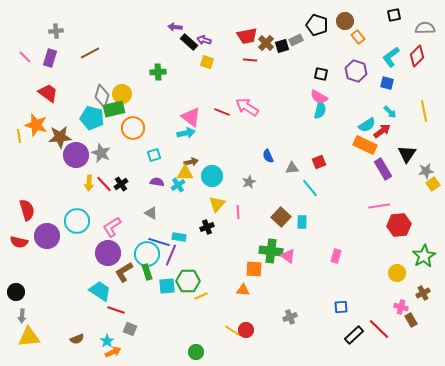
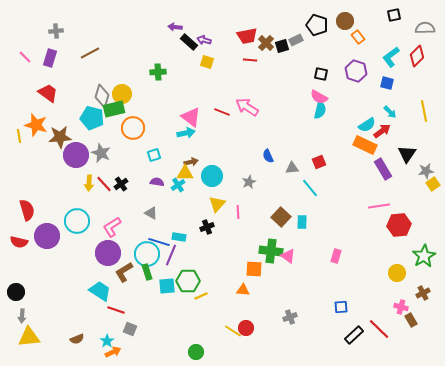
red circle at (246, 330): moved 2 px up
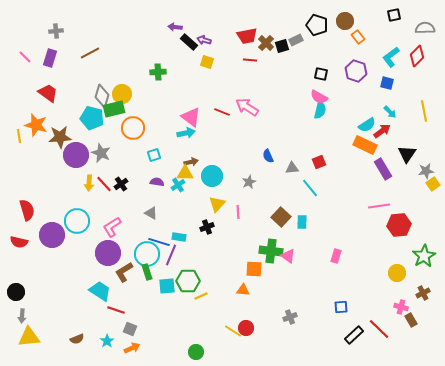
purple circle at (47, 236): moved 5 px right, 1 px up
orange arrow at (113, 352): moved 19 px right, 4 px up
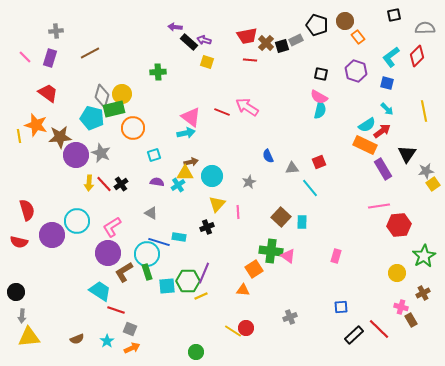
cyan arrow at (390, 112): moved 3 px left, 3 px up
purple line at (171, 255): moved 33 px right, 18 px down
orange square at (254, 269): rotated 36 degrees counterclockwise
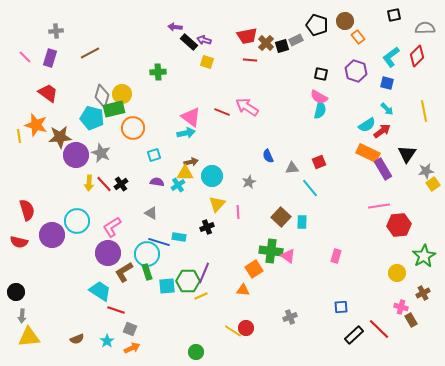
orange rectangle at (365, 145): moved 3 px right, 8 px down
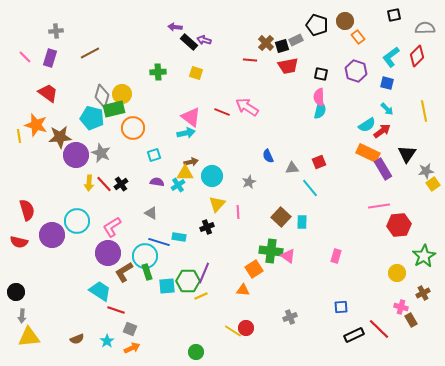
red trapezoid at (247, 36): moved 41 px right, 30 px down
yellow square at (207, 62): moved 11 px left, 11 px down
pink semicircle at (319, 97): rotated 60 degrees clockwise
cyan circle at (147, 254): moved 2 px left, 2 px down
black rectangle at (354, 335): rotated 18 degrees clockwise
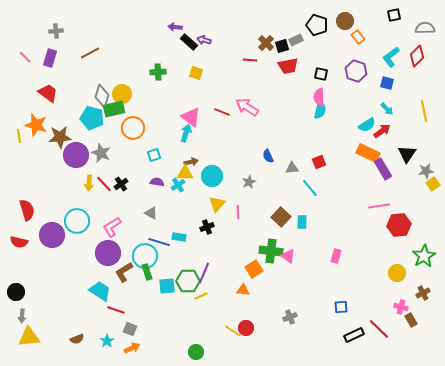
cyan arrow at (186, 133): rotated 60 degrees counterclockwise
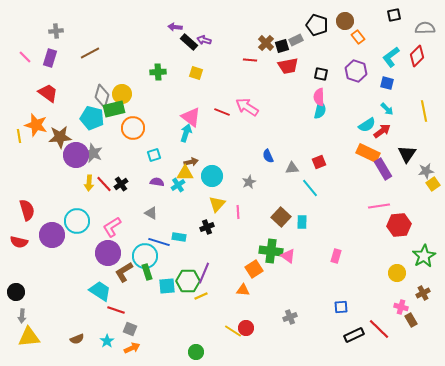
gray star at (101, 153): moved 8 px left
